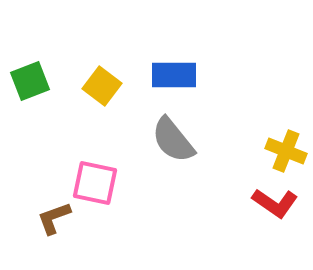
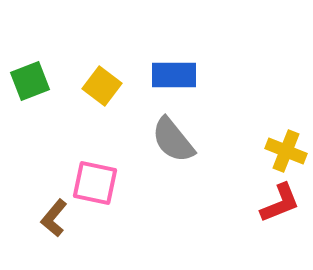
red L-shape: moved 5 px right; rotated 57 degrees counterclockwise
brown L-shape: rotated 30 degrees counterclockwise
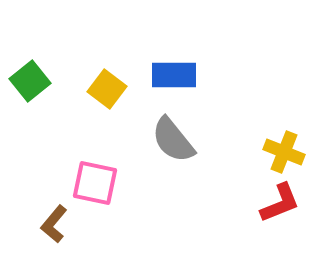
green square: rotated 18 degrees counterclockwise
yellow square: moved 5 px right, 3 px down
yellow cross: moved 2 px left, 1 px down
brown L-shape: moved 6 px down
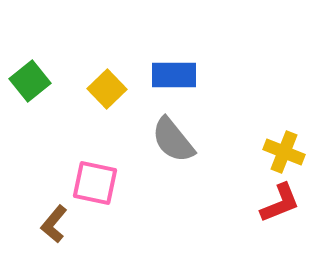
yellow square: rotated 9 degrees clockwise
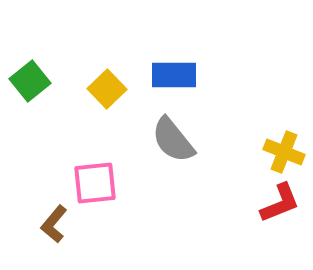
pink square: rotated 18 degrees counterclockwise
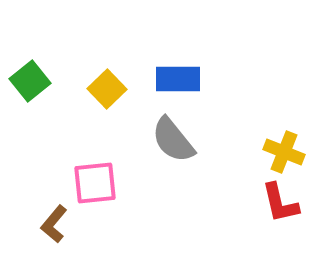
blue rectangle: moved 4 px right, 4 px down
red L-shape: rotated 99 degrees clockwise
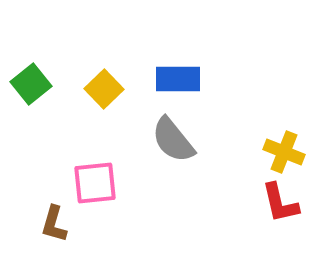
green square: moved 1 px right, 3 px down
yellow square: moved 3 px left
brown L-shape: rotated 24 degrees counterclockwise
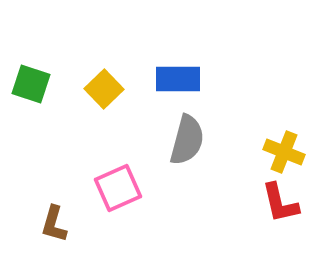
green square: rotated 33 degrees counterclockwise
gray semicircle: moved 14 px right; rotated 126 degrees counterclockwise
pink square: moved 23 px right, 5 px down; rotated 18 degrees counterclockwise
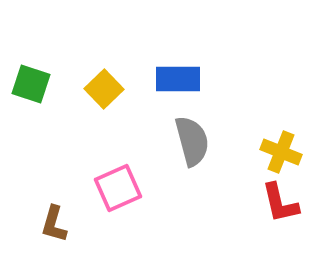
gray semicircle: moved 5 px right, 1 px down; rotated 30 degrees counterclockwise
yellow cross: moved 3 px left
